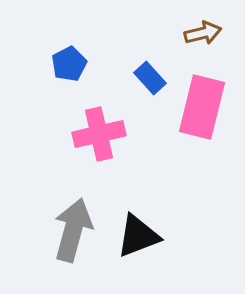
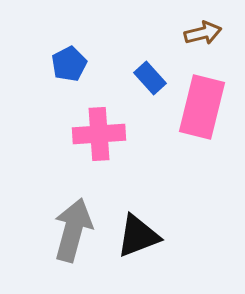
pink cross: rotated 9 degrees clockwise
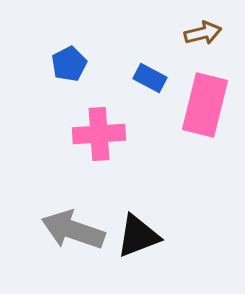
blue rectangle: rotated 20 degrees counterclockwise
pink rectangle: moved 3 px right, 2 px up
gray arrow: rotated 86 degrees counterclockwise
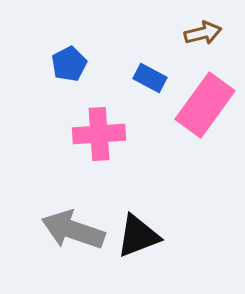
pink rectangle: rotated 22 degrees clockwise
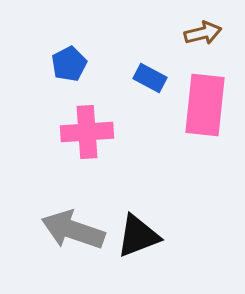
pink rectangle: rotated 30 degrees counterclockwise
pink cross: moved 12 px left, 2 px up
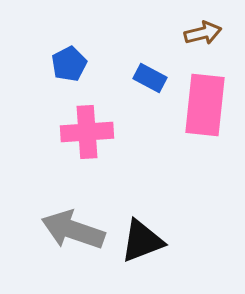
black triangle: moved 4 px right, 5 px down
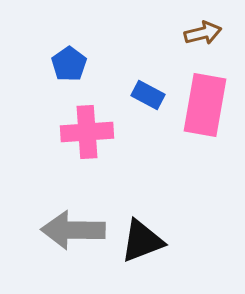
blue pentagon: rotated 8 degrees counterclockwise
blue rectangle: moved 2 px left, 17 px down
pink rectangle: rotated 4 degrees clockwise
gray arrow: rotated 18 degrees counterclockwise
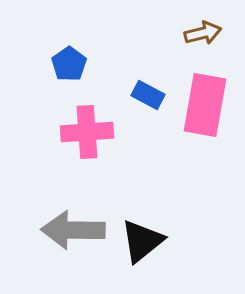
black triangle: rotated 18 degrees counterclockwise
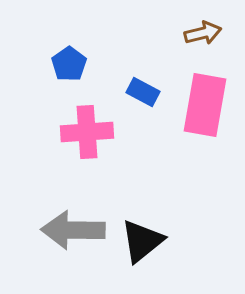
blue rectangle: moved 5 px left, 3 px up
